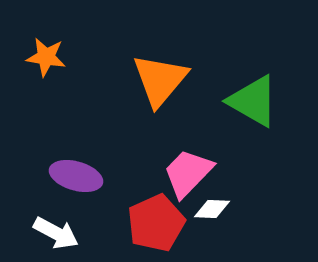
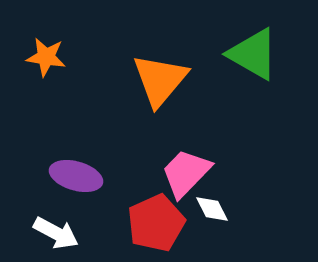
green triangle: moved 47 px up
pink trapezoid: moved 2 px left
white diamond: rotated 60 degrees clockwise
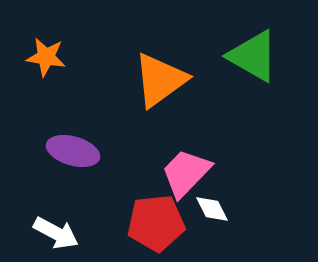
green triangle: moved 2 px down
orange triangle: rotated 14 degrees clockwise
purple ellipse: moved 3 px left, 25 px up
red pentagon: rotated 18 degrees clockwise
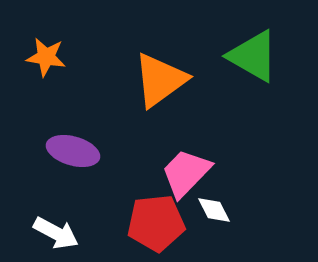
white diamond: moved 2 px right, 1 px down
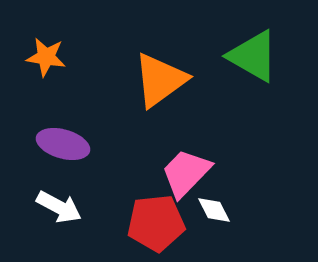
purple ellipse: moved 10 px left, 7 px up
white arrow: moved 3 px right, 26 px up
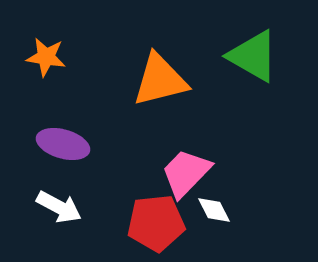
orange triangle: rotated 22 degrees clockwise
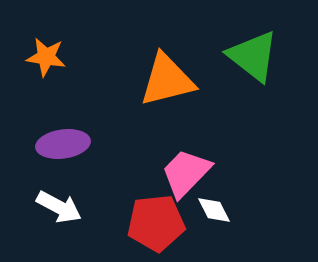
green triangle: rotated 8 degrees clockwise
orange triangle: moved 7 px right
purple ellipse: rotated 24 degrees counterclockwise
